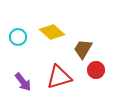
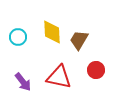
yellow diamond: rotated 45 degrees clockwise
brown trapezoid: moved 4 px left, 9 px up
red triangle: rotated 28 degrees clockwise
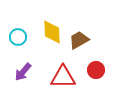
brown trapezoid: rotated 30 degrees clockwise
red triangle: moved 4 px right; rotated 12 degrees counterclockwise
purple arrow: moved 10 px up; rotated 78 degrees clockwise
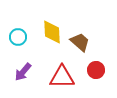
brown trapezoid: moved 1 px right, 2 px down; rotated 70 degrees clockwise
red triangle: moved 1 px left
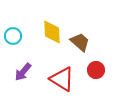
cyan circle: moved 5 px left, 1 px up
red triangle: moved 2 px down; rotated 32 degrees clockwise
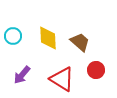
yellow diamond: moved 4 px left, 6 px down
purple arrow: moved 1 px left, 3 px down
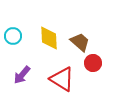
yellow diamond: moved 1 px right
red circle: moved 3 px left, 7 px up
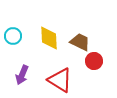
brown trapezoid: rotated 15 degrees counterclockwise
red circle: moved 1 px right, 2 px up
purple arrow: rotated 18 degrees counterclockwise
red triangle: moved 2 px left, 1 px down
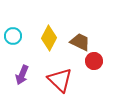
yellow diamond: rotated 30 degrees clockwise
red triangle: rotated 12 degrees clockwise
